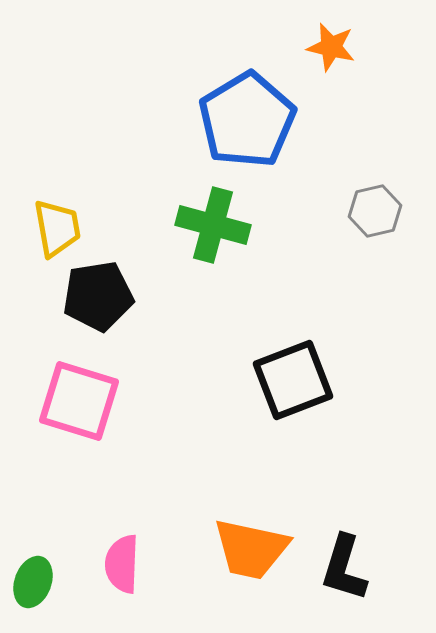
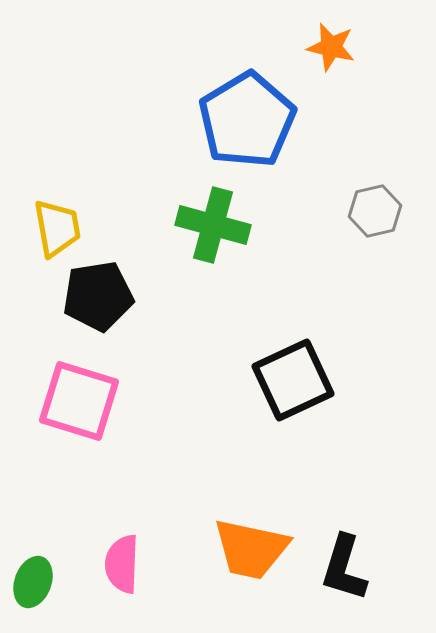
black square: rotated 4 degrees counterclockwise
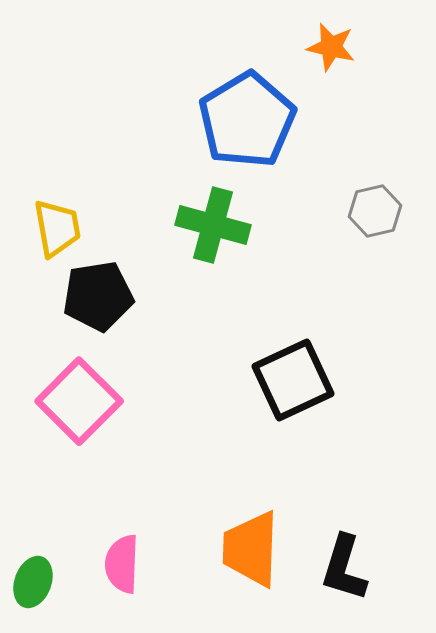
pink square: rotated 28 degrees clockwise
orange trapezoid: rotated 80 degrees clockwise
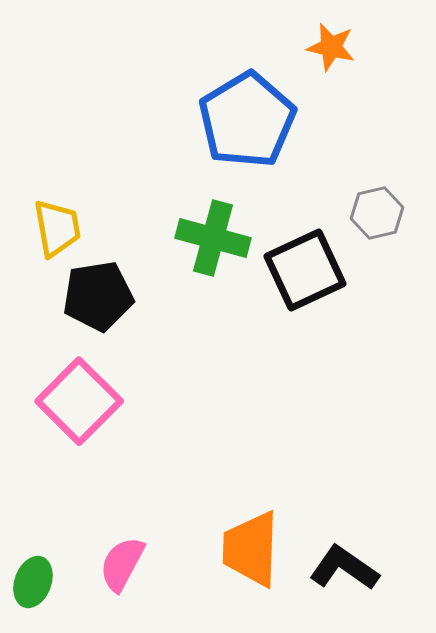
gray hexagon: moved 2 px right, 2 px down
green cross: moved 13 px down
black square: moved 12 px right, 110 px up
pink semicircle: rotated 26 degrees clockwise
black L-shape: rotated 108 degrees clockwise
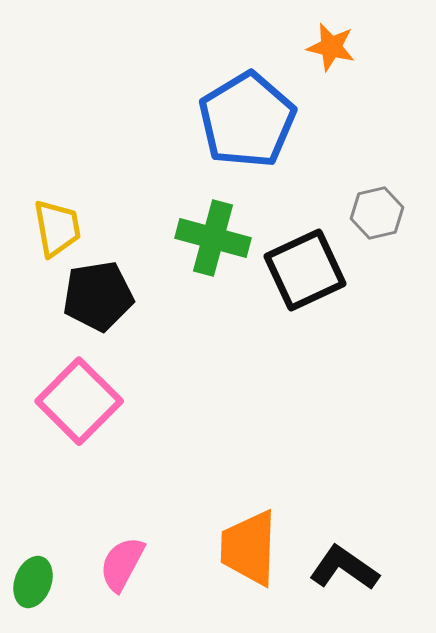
orange trapezoid: moved 2 px left, 1 px up
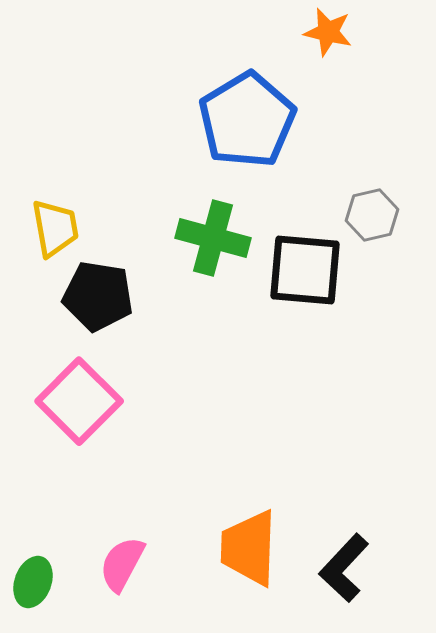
orange star: moved 3 px left, 15 px up
gray hexagon: moved 5 px left, 2 px down
yellow trapezoid: moved 2 px left
black square: rotated 30 degrees clockwise
black pentagon: rotated 18 degrees clockwise
black L-shape: rotated 82 degrees counterclockwise
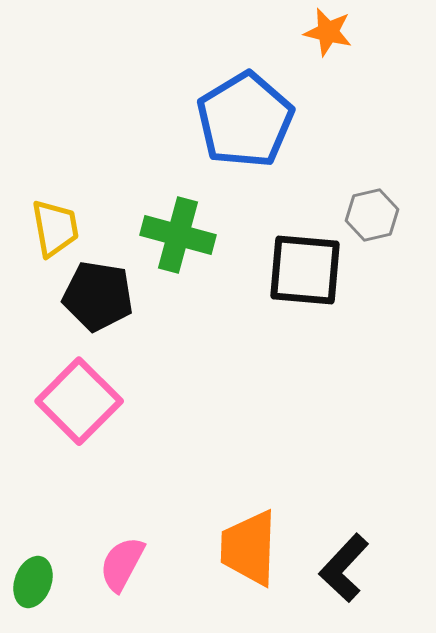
blue pentagon: moved 2 px left
green cross: moved 35 px left, 3 px up
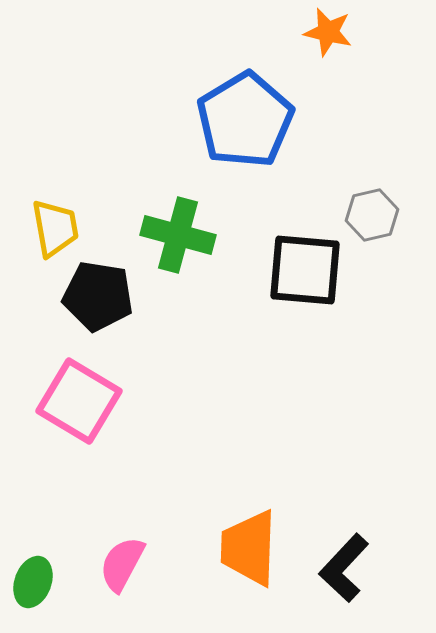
pink square: rotated 14 degrees counterclockwise
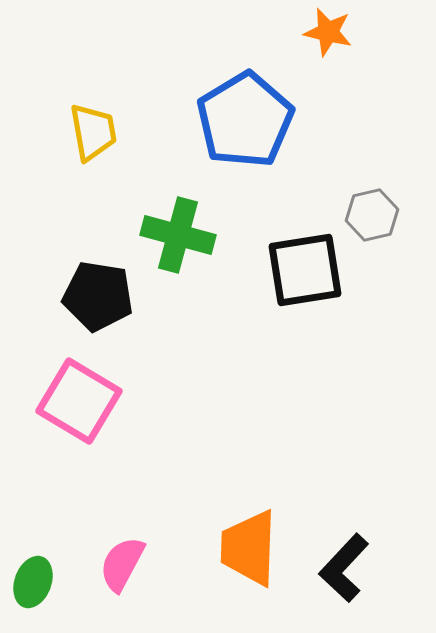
yellow trapezoid: moved 38 px right, 96 px up
black square: rotated 14 degrees counterclockwise
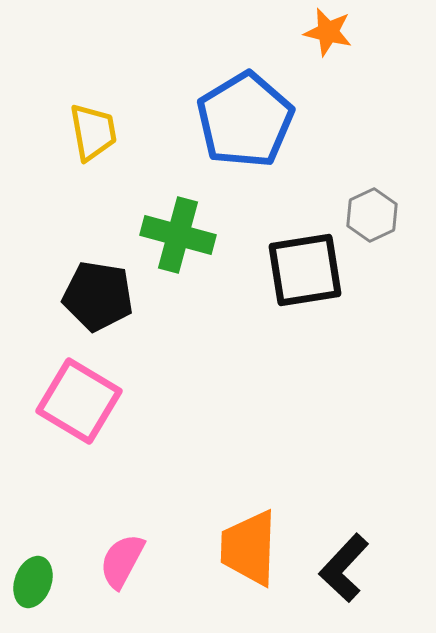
gray hexagon: rotated 12 degrees counterclockwise
pink semicircle: moved 3 px up
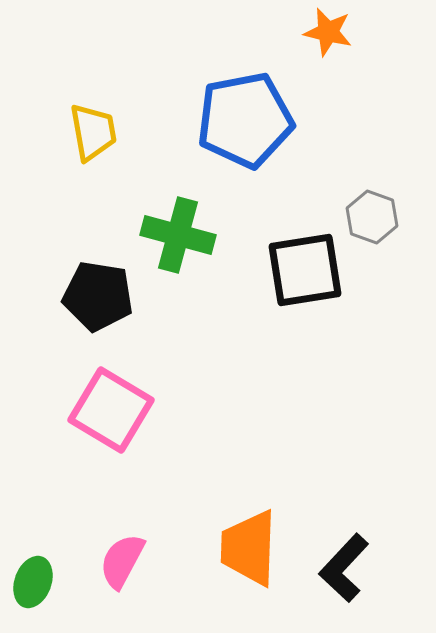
blue pentagon: rotated 20 degrees clockwise
gray hexagon: moved 2 px down; rotated 15 degrees counterclockwise
pink square: moved 32 px right, 9 px down
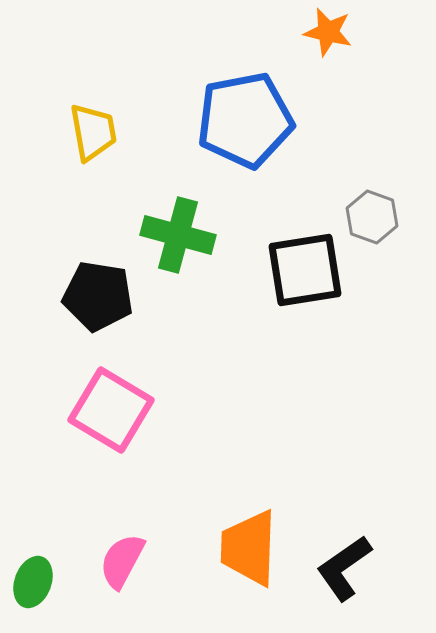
black L-shape: rotated 12 degrees clockwise
